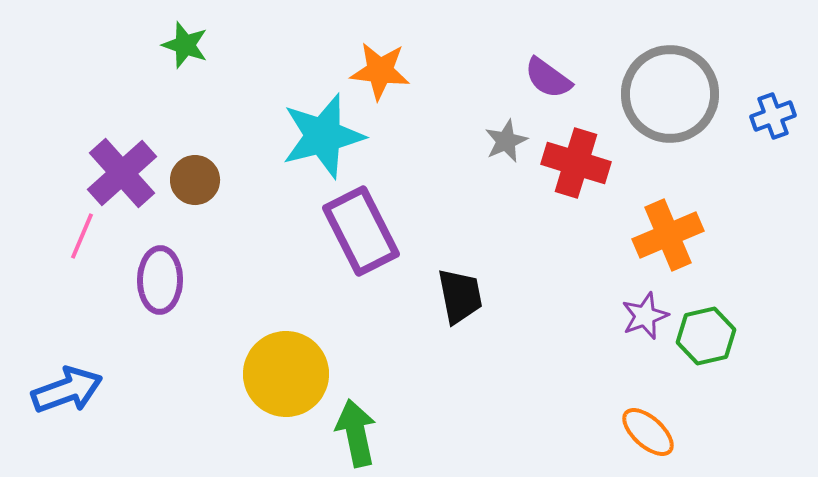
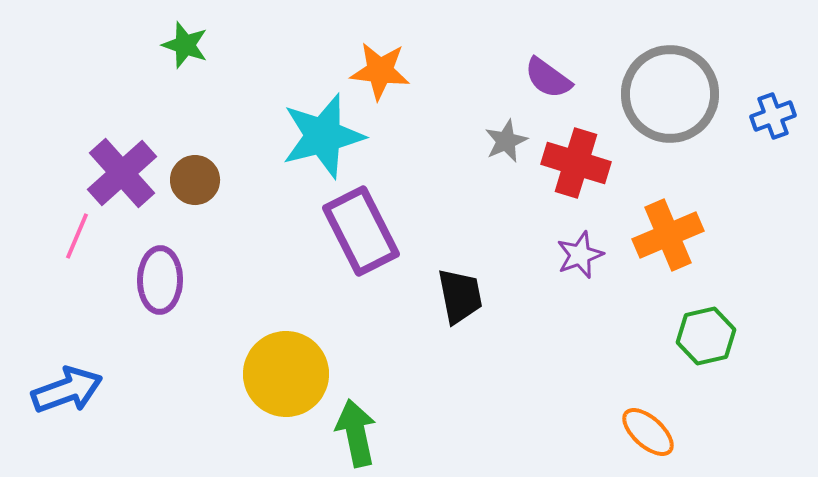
pink line: moved 5 px left
purple star: moved 65 px left, 61 px up
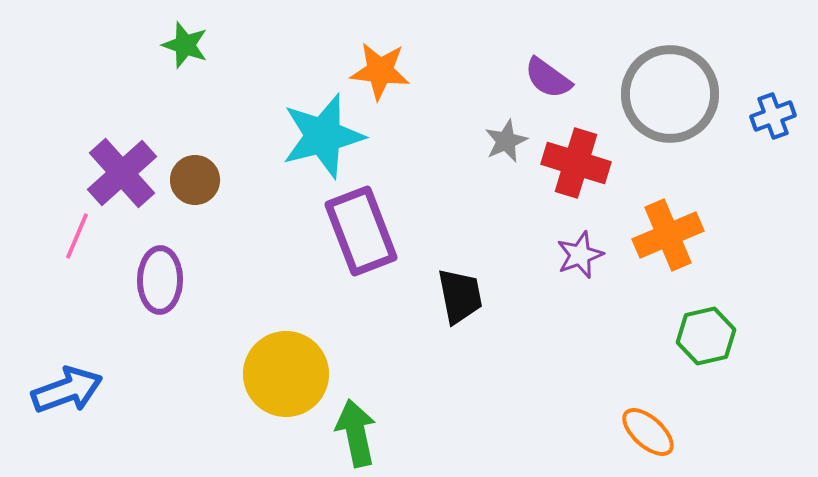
purple rectangle: rotated 6 degrees clockwise
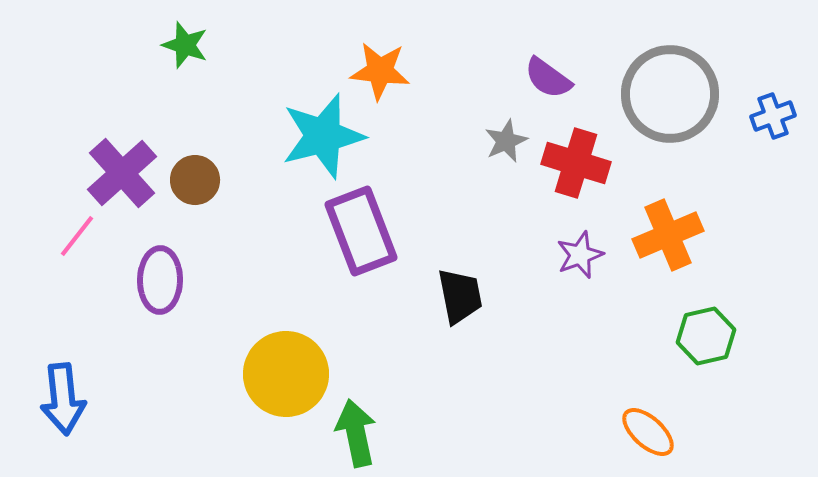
pink line: rotated 15 degrees clockwise
blue arrow: moved 4 px left, 9 px down; rotated 104 degrees clockwise
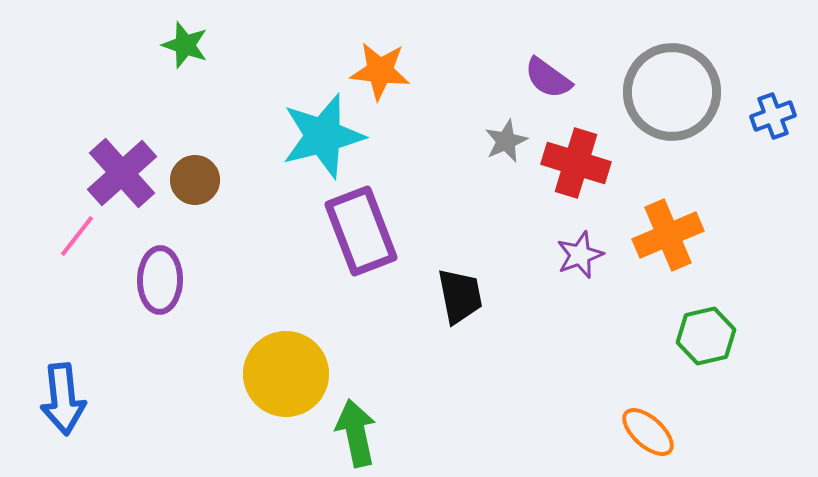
gray circle: moved 2 px right, 2 px up
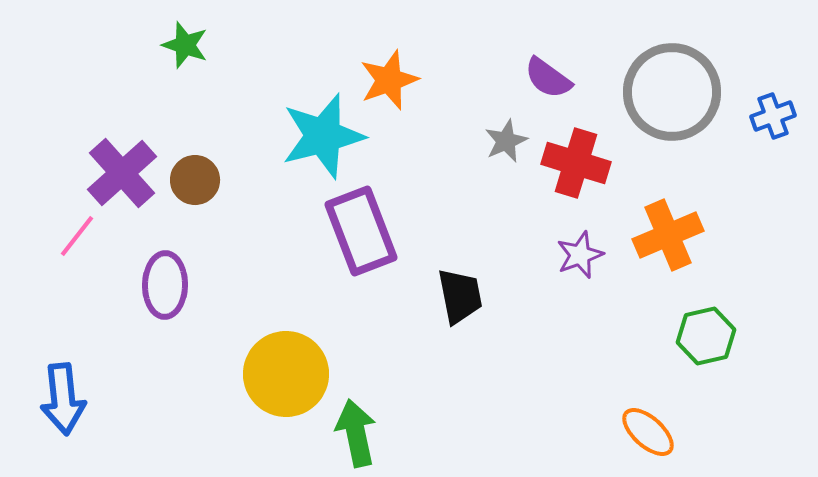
orange star: moved 9 px right, 9 px down; rotated 26 degrees counterclockwise
purple ellipse: moved 5 px right, 5 px down
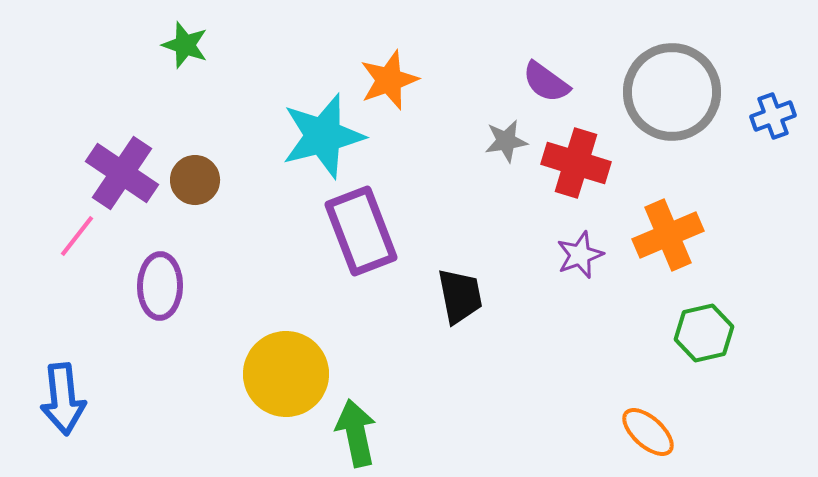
purple semicircle: moved 2 px left, 4 px down
gray star: rotated 15 degrees clockwise
purple cross: rotated 14 degrees counterclockwise
purple ellipse: moved 5 px left, 1 px down
green hexagon: moved 2 px left, 3 px up
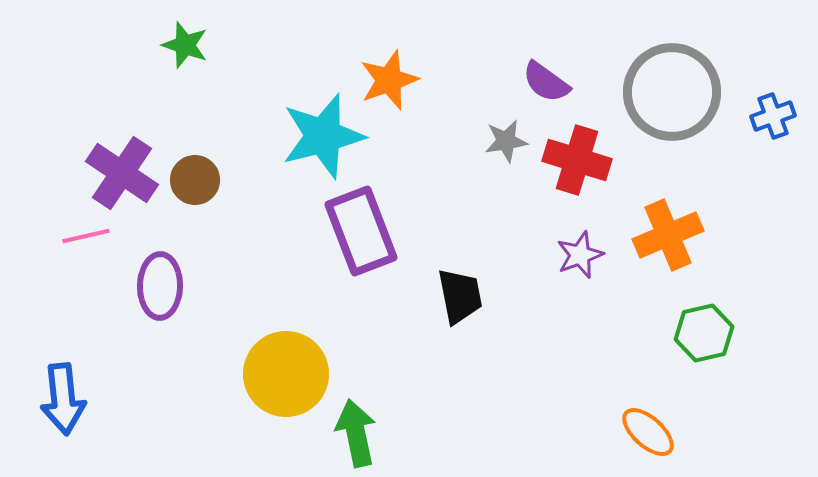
red cross: moved 1 px right, 3 px up
pink line: moved 9 px right; rotated 39 degrees clockwise
